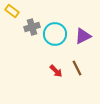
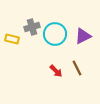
yellow rectangle: moved 28 px down; rotated 24 degrees counterclockwise
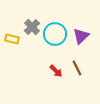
gray cross: rotated 28 degrees counterclockwise
purple triangle: moved 2 px left; rotated 18 degrees counterclockwise
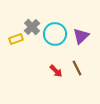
yellow rectangle: moved 4 px right; rotated 32 degrees counterclockwise
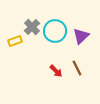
cyan circle: moved 3 px up
yellow rectangle: moved 1 px left, 2 px down
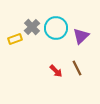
cyan circle: moved 1 px right, 3 px up
yellow rectangle: moved 2 px up
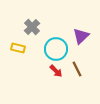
cyan circle: moved 21 px down
yellow rectangle: moved 3 px right, 9 px down; rotated 32 degrees clockwise
brown line: moved 1 px down
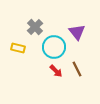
gray cross: moved 3 px right
purple triangle: moved 4 px left, 4 px up; rotated 24 degrees counterclockwise
cyan circle: moved 2 px left, 2 px up
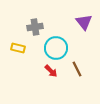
gray cross: rotated 35 degrees clockwise
purple triangle: moved 7 px right, 10 px up
cyan circle: moved 2 px right, 1 px down
red arrow: moved 5 px left
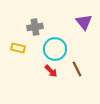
cyan circle: moved 1 px left, 1 px down
